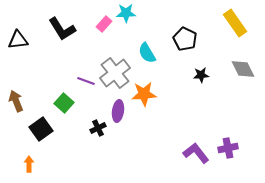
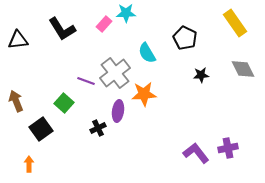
black pentagon: moved 1 px up
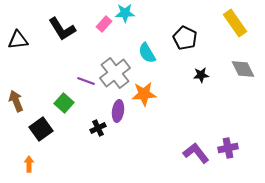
cyan star: moved 1 px left
